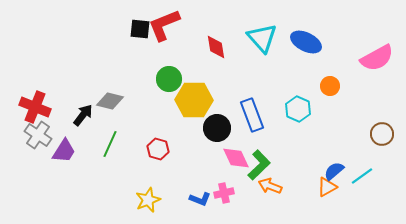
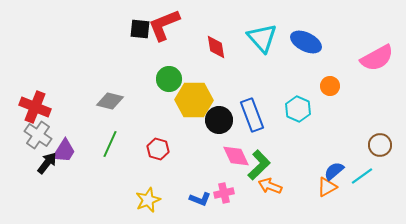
black arrow: moved 36 px left, 48 px down
black circle: moved 2 px right, 8 px up
brown circle: moved 2 px left, 11 px down
pink diamond: moved 2 px up
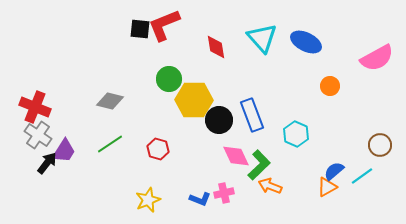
cyan hexagon: moved 2 px left, 25 px down
green line: rotated 32 degrees clockwise
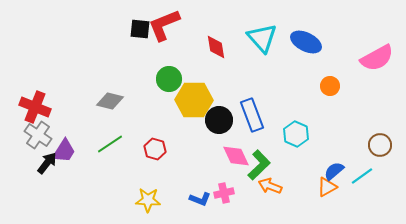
red hexagon: moved 3 px left
yellow star: rotated 25 degrees clockwise
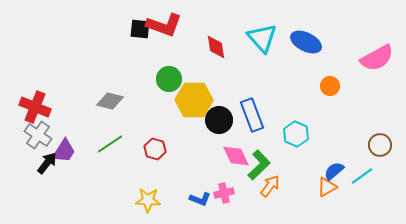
red L-shape: rotated 138 degrees counterclockwise
orange arrow: rotated 105 degrees clockwise
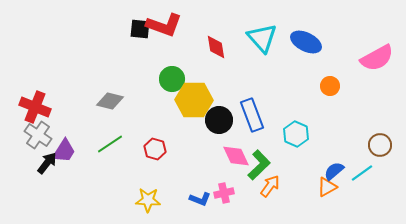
green circle: moved 3 px right
cyan line: moved 3 px up
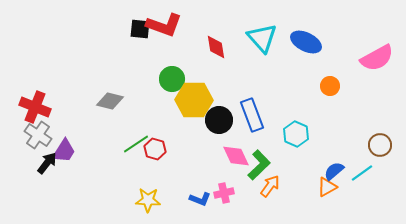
green line: moved 26 px right
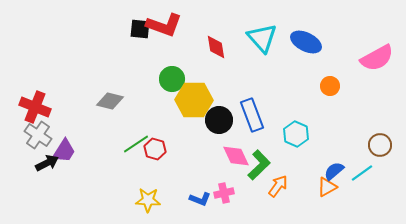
black arrow: rotated 25 degrees clockwise
orange arrow: moved 8 px right
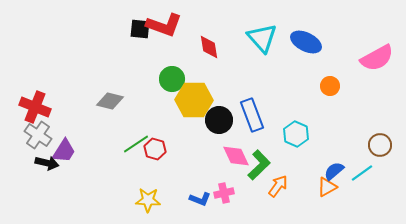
red diamond: moved 7 px left
black arrow: rotated 40 degrees clockwise
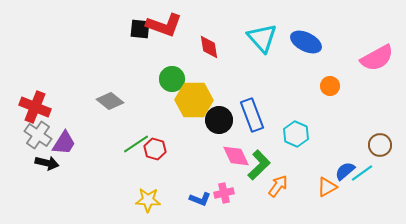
gray diamond: rotated 24 degrees clockwise
purple trapezoid: moved 8 px up
blue semicircle: moved 11 px right
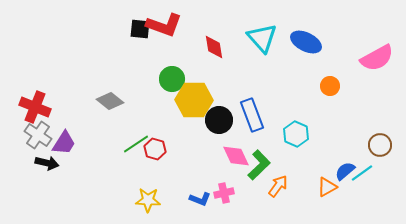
red diamond: moved 5 px right
